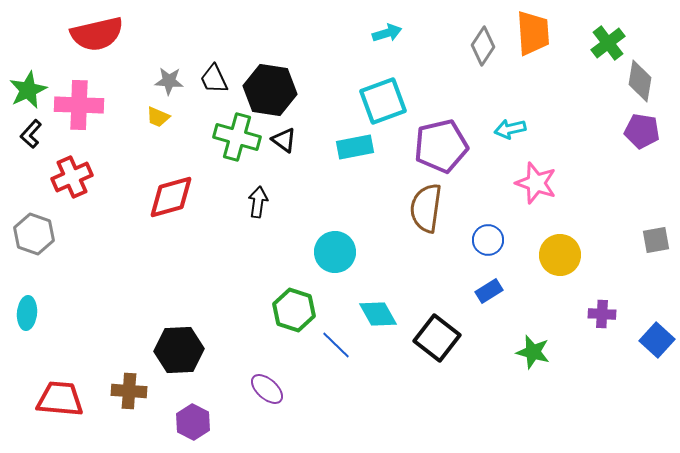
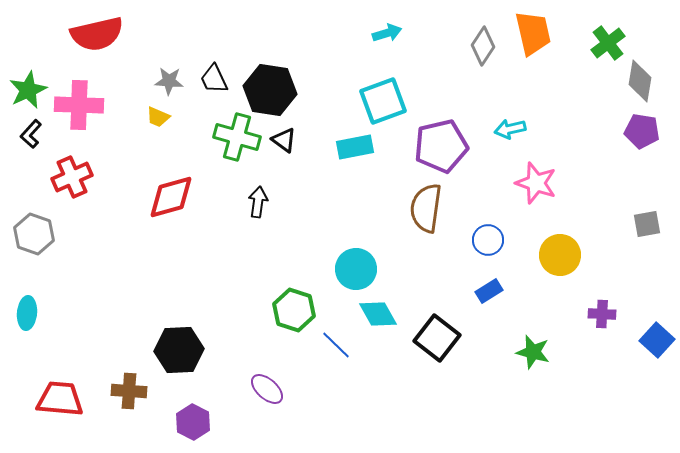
orange trapezoid at (533, 33): rotated 9 degrees counterclockwise
gray square at (656, 240): moved 9 px left, 16 px up
cyan circle at (335, 252): moved 21 px right, 17 px down
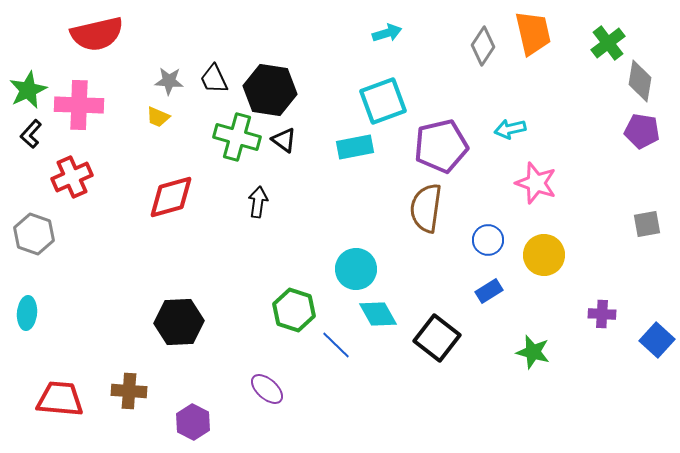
yellow circle at (560, 255): moved 16 px left
black hexagon at (179, 350): moved 28 px up
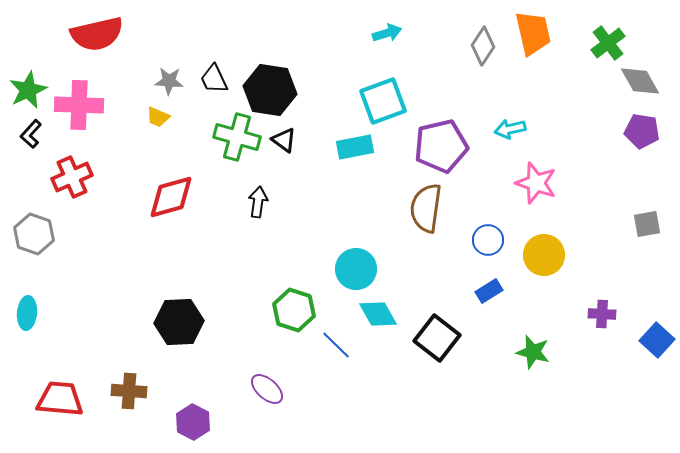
gray diamond at (640, 81): rotated 39 degrees counterclockwise
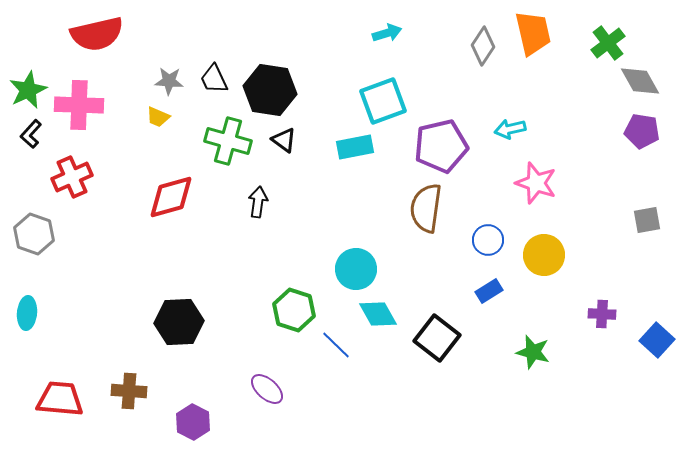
green cross at (237, 137): moved 9 px left, 4 px down
gray square at (647, 224): moved 4 px up
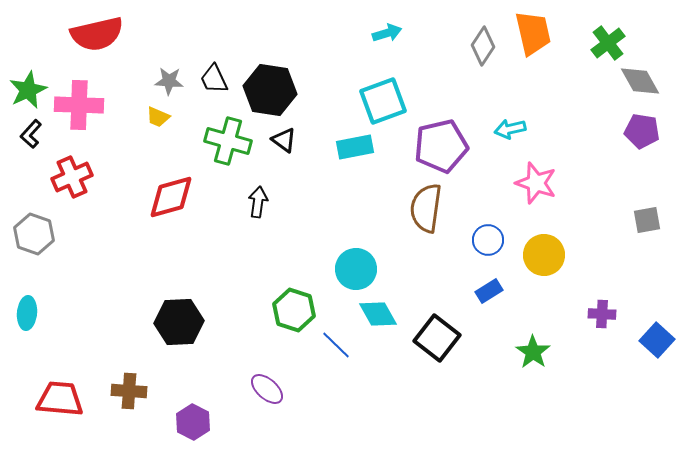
green star at (533, 352): rotated 20 degrees clockwise
